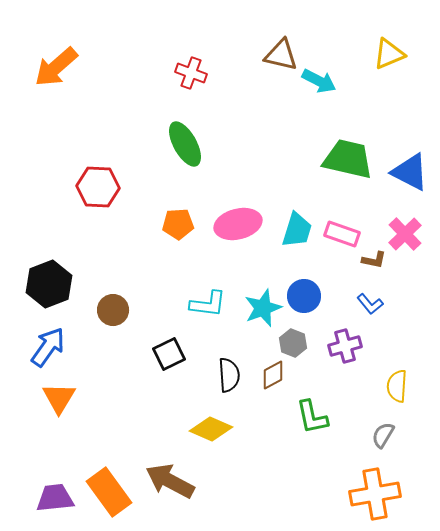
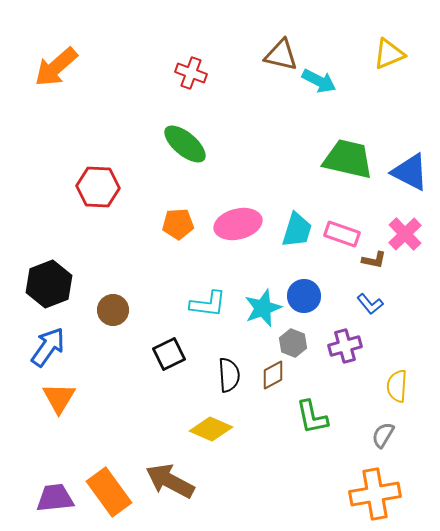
green ellipse: rotated 21 degrees counterclockwise
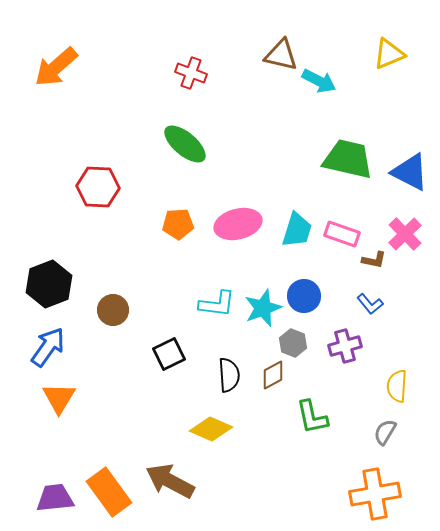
cyan L-shape: moved 9 px right
gray semicircle: moved 2 px right, 3 px up
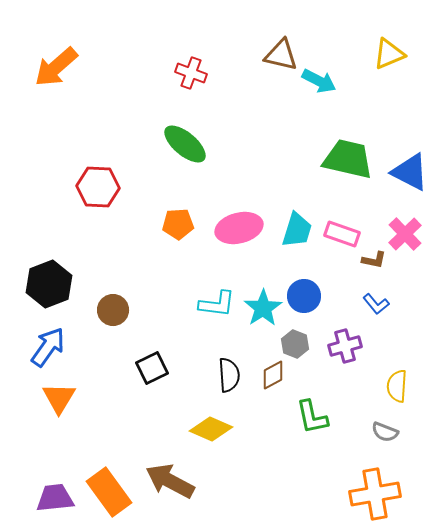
pink ellipse: moved 1 px right, 4 px down
blue L-shape: moved 6 px right
cyan star: rotated 12 degrees counterclockwise
gray hexagon: moved 2 px right, 1 px down
black square: moved 17 px left, 14 px down
gray semicircle: rotated 100 degrees counterclockwise
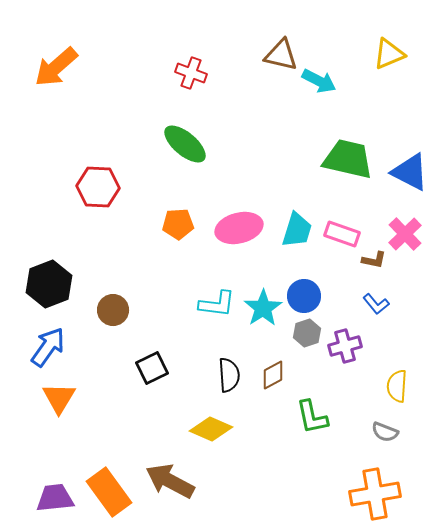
gray hexagon: moved 12 px right, 11 px up; rotated 20 degrees clockwise
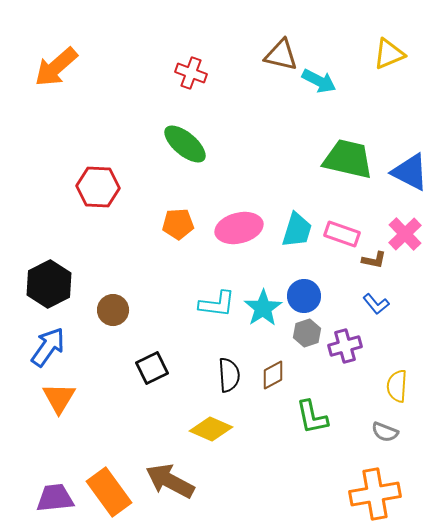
black hexagon: rotated 6 degrees counterclockwise
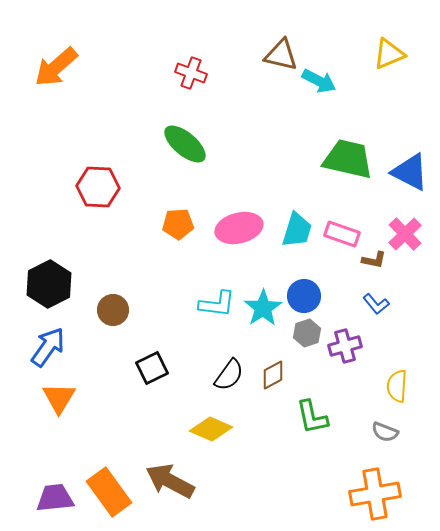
black semicircle: rotated 40 degrees clockwise
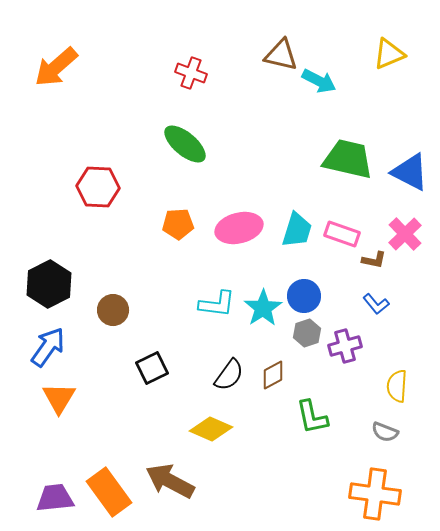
orange cross: rotated 18 degrees clockwise
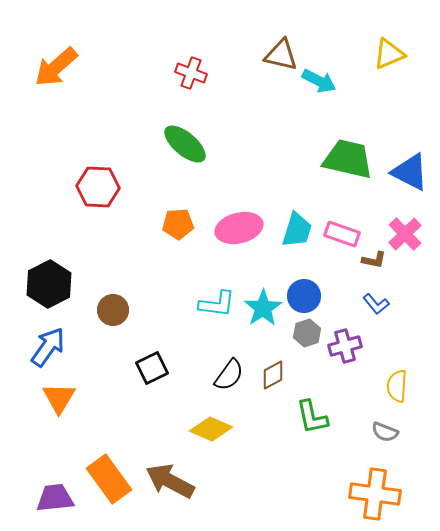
orange rectangle: moved 13 px up
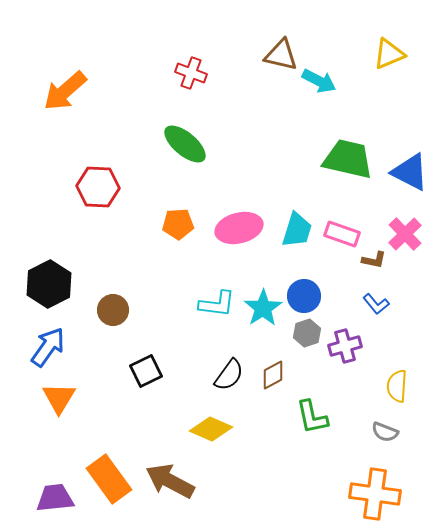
orange arrow: moved 9 px right, 24 px down
black square: moved 6 px left, 3 px down
